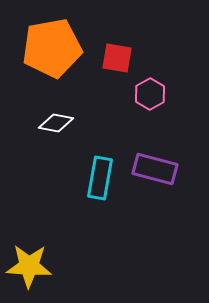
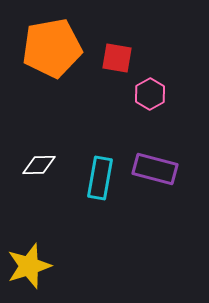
white diamond: moved 17 px left, 42 px down; rotated 12 degrees counterclockwise
yellow star: rotated 21 degrees counterclockwise
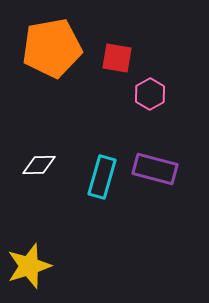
cyan rectangle: moved 2 px right, 1 px up; rotated 6 degrees clockwise
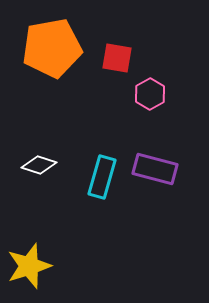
white diamond: rotated 20 degrees clockwise
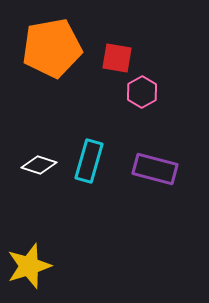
pink hexagon: moved 8 px left, 2 px up
cyan rectangle: moved 13 px left, 16 px up
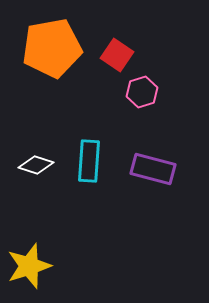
red square: moved 3 px up; rotated 24 degrees clockwise
pink hexagon: rotated 12 degrees clockwise
cyan rectangle: rotated 12 degrees counterclockwise
white diamond: moved 3 px left
purple rectangle: moved 2 px left
